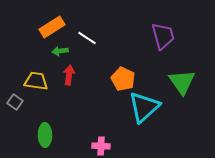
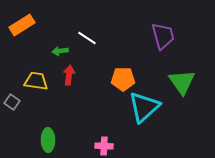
orange rectangle: moved 30 px left, 2 px up
orange pentagon: rotated 25 degrees counterclockwise
gray square: moved 3 px left
green ellipse: moved 3 px right, 5 px down
pink cross: moved 3 px right
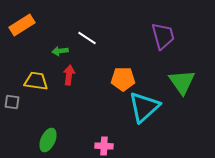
gray square: rotated 28 degrees counterclockwise
green ellipse: rotated 25 degrees clockwise
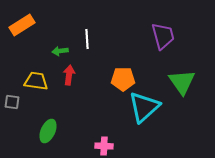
white line: moved 1 px down; rotated 54 degrees clockwise
green ellipse: moved 9 px up
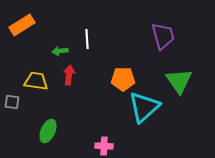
green triangle: moved 3 px left, 1 px up
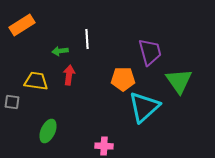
purple trapezoid: moved 13 px left, 16 px down
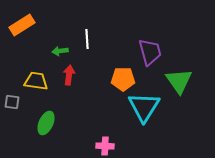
cyan triangle: rotated 16 degrees counterclockwise
green ellipse: moved 2 px left, 8 px up
pink cross: moved 1 px right
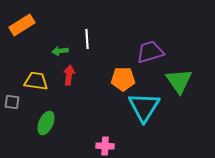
purple trapezoid: rotated 92 degrees counterclockwise
